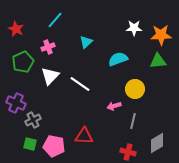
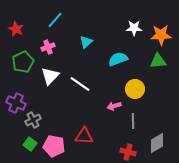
gray line: rotated 14 degrees counterclockwise
green square: rotated 24 degrees clockwise
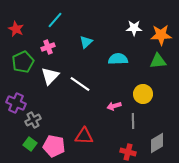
cyan semicircle: rotated 18 degrees clockwise
yellow circle: moved 8 px right, 5 px down
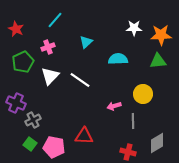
white line: moved 4 px up
pink pentagon: moved 1 px down
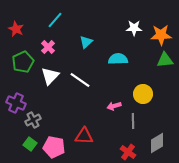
pink cross: rotated 24 degrees counterclockwise
green triangle: moved 7 px right, 1 px up
red cross: rotated 21 degrees clockwise
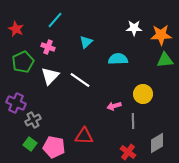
pink cross: rotated 24 degrees counterclockwise
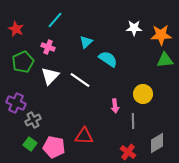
cyan semicircle: moved 10 px left; rotated 36 degrees clockwise
pink arrow: moved 1 px right; rotated 80 degrees counterclockwise
